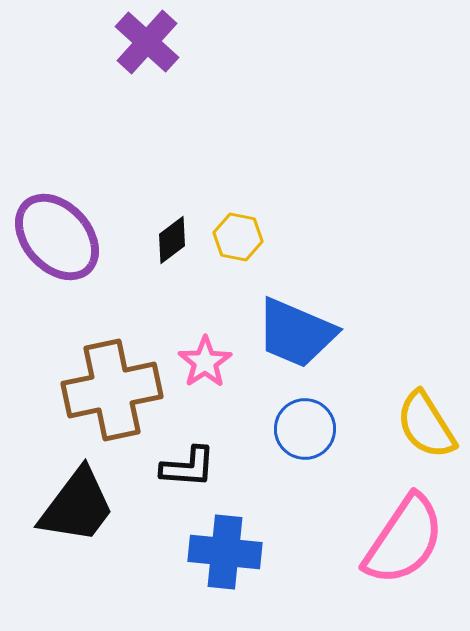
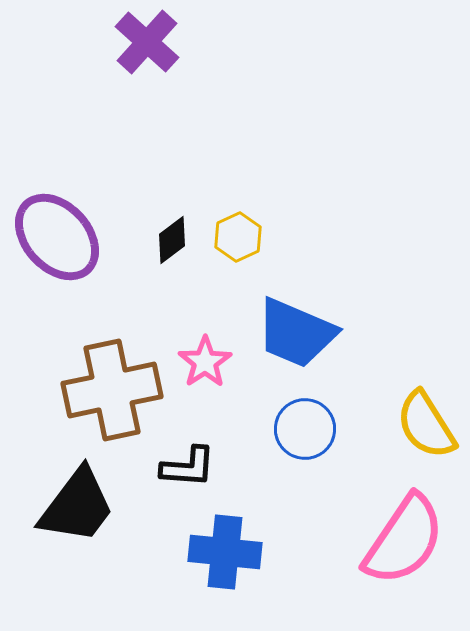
yellow hexagon: rotated 24 degrees clockwise
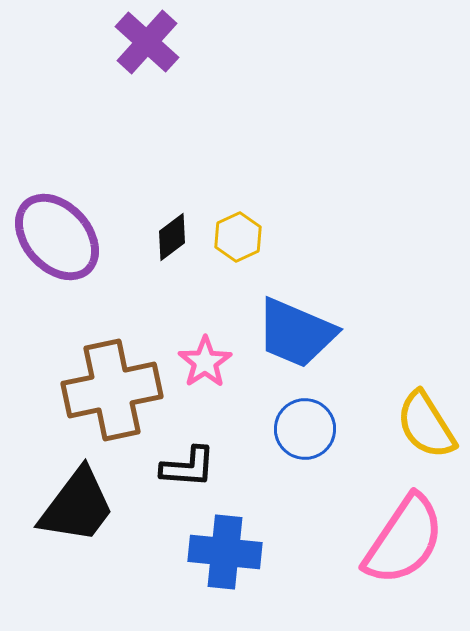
black diamond: moved 3 px up
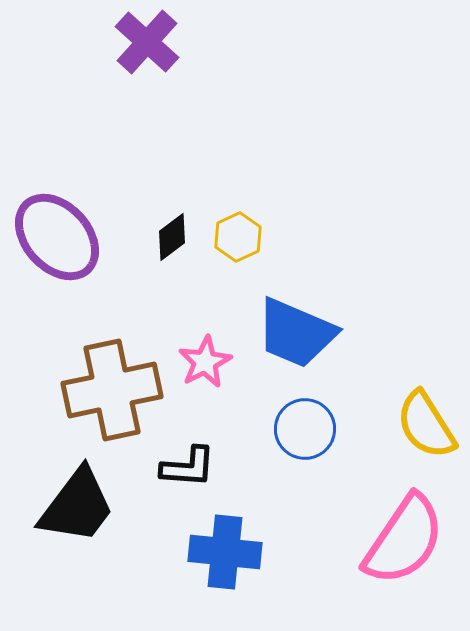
pink star: rotated 6 degrees clockwise
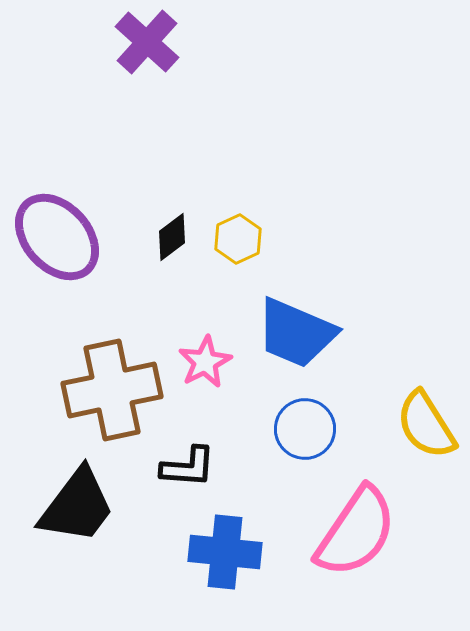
yellow hexagon: moved 2 px down
pink semicircle: moved 48 px left, 8 px up
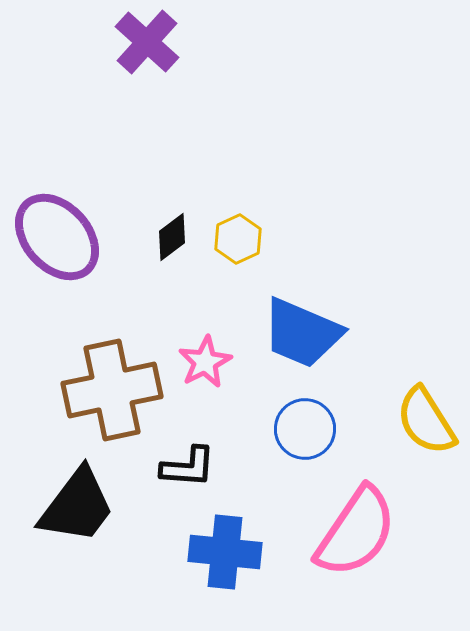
blue trapezoid: moved 6 px right
yellow semicircle: moved 4 px up
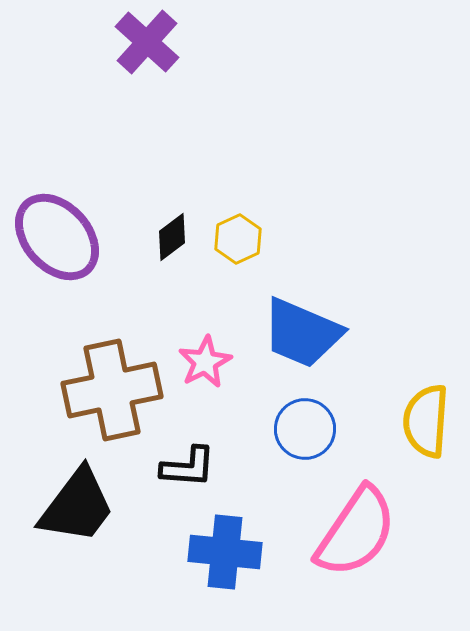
yellow semicircle: rotated 36 degrees clockwise
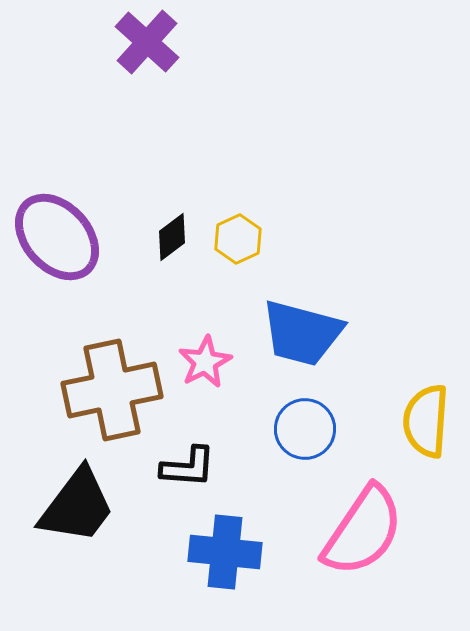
blue trapezoid: rotated 8 degrees counterclockwise
pink semicircle: moved 7 px right, 1 px up
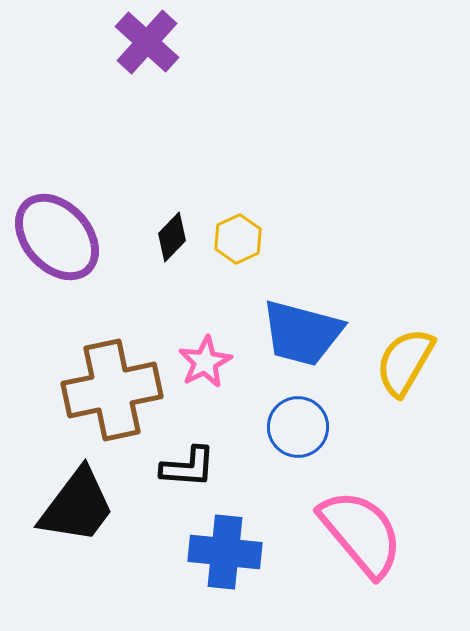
black diamond: rotated 9 degrees counterclockwise
yellow semicircle: moved 21 px left, 59 px up; rotated 26 degrees clockwise
blue circle: moved 7 px left, 2 px up
pink semicircle: moved 2 px left, 2 px down; rotated 74 degrees counterclockwise
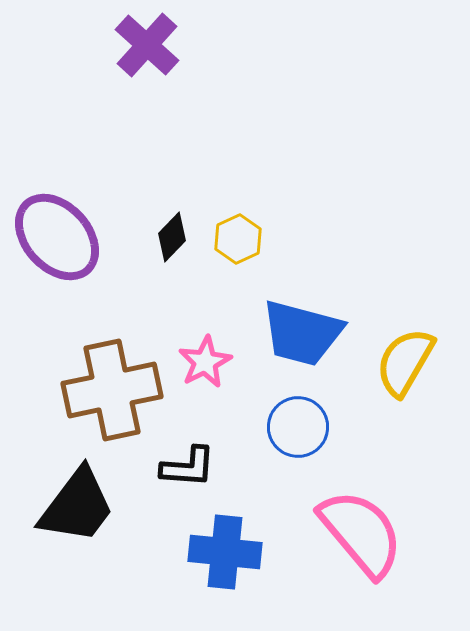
purple cross: moved 3 px down
